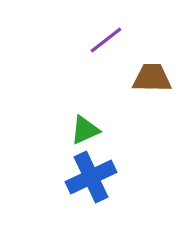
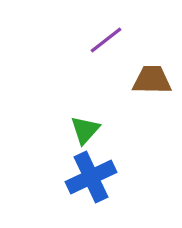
brown trapezoid: moved 2 px down
green triangle: rotated 24 degrees counterclockwise
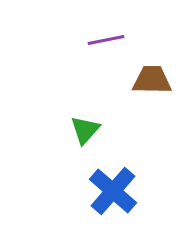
purple line: rotated 27 degrees clockwise
blue cross: moved 22 px right, 14 px down; rotated 24 degrees counterclockwise
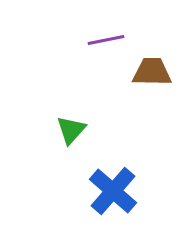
brown trapezoid: moved 8 px up
green triangle: moved 14 px left
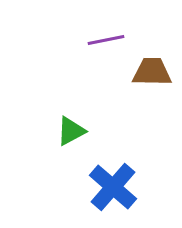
green triangle: moved 1 px down; rotated 20 degrees clockwise
blue cross: moved 4 px up
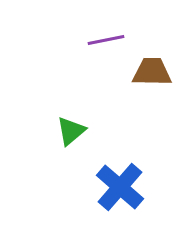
green triangle: rotated 12 degrees counterclockwise
blue cross: moved 7 px right
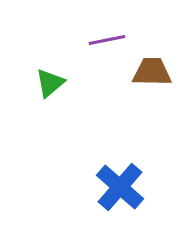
purple line: moved 1 px right
green triangle: moved 21 px left, 48 px up
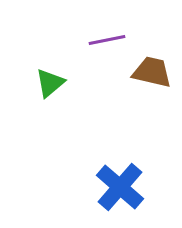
brown trapezoid: rotated 12 degrees clockwise
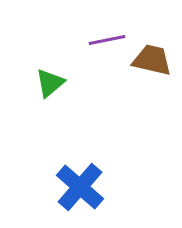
brown trapezoid: moved 12 px up
blue cross: moved 40 px left
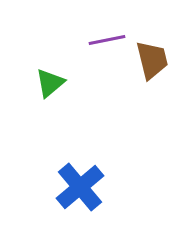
brown trapezoid: rotated 63 degrees clockwise
blue cross: rotated 9 degrees clockwise
